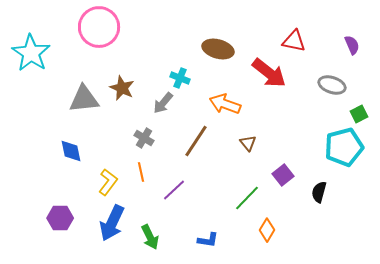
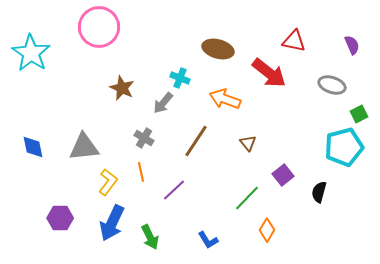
gray triangle: moved 48 px down
orange arrow: moved 5 px up
blue diamond: moved 38 px left, 4 px up
blue L-shape: rotated 50 degrees clockwise
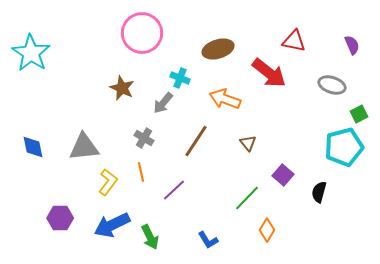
pink circle: moved 43 px right, 6 px down
brown ellipse: rotated 32 degrees counterclockwise
purple square: rotated 10 degrees counterclockwise
blue arrow: moved 2 px down; rotated 39 degrees clockwise
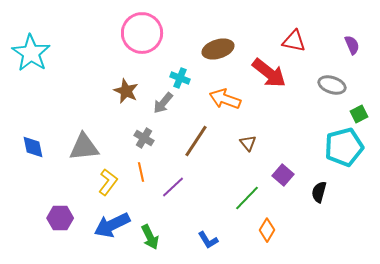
brown star: moved 4 px right, 3 px down
purple line: moved 1 px left, 3 px up
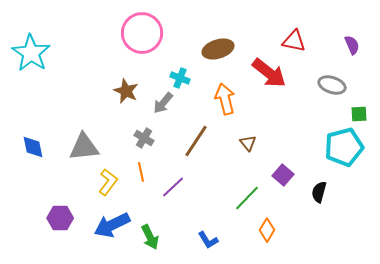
orange arrow: rotated 56 degrees clockwise
green square: rotated 24 degrees clockwise
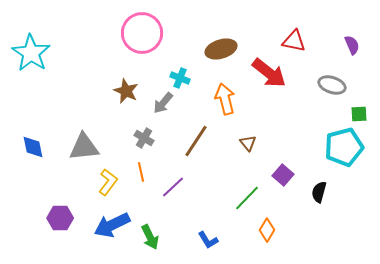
brown ellipse: moved 3 px right
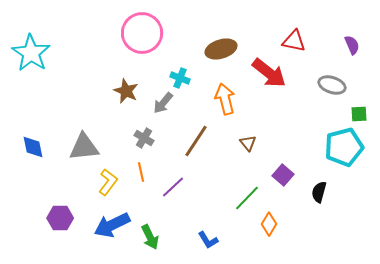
orange diamond: moved 2 px right, 6 px up
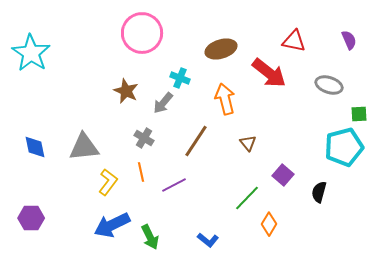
purple semicircle: moved 3 px left, 5 px up
gray ellipse: moved 3 px left
blue diamond: moved 2 px right
purple line: moved 1 px right, 2 px up; rotated 15 degrees clockwise
purple hexagon: moved 29 px left
blue L-shape: rotated 20 degrees counterclockwise
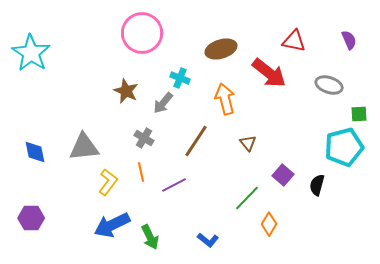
blue diamond: moved 5 px down
black semicircle: moved 2 px left, 7 px up
